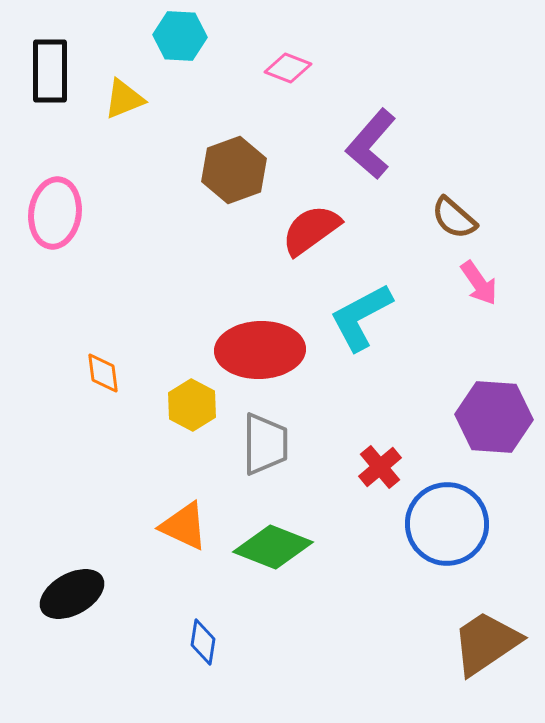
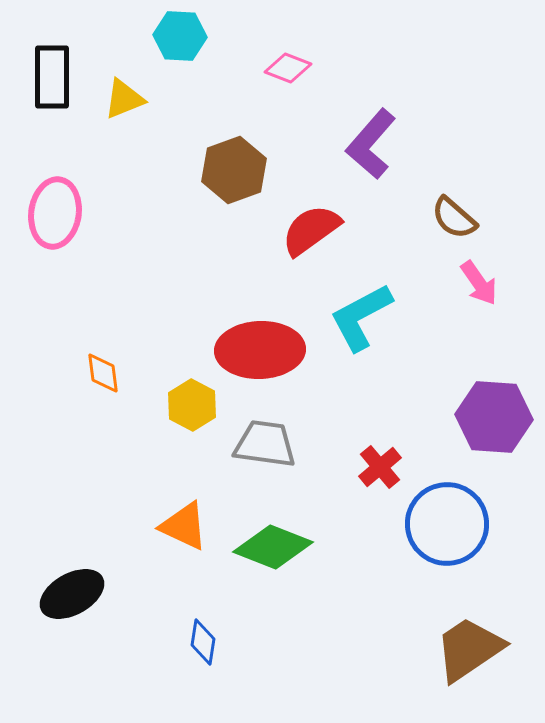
black rectangle: moved 2 px right, 6 px down
gray trapezoid: rotated 82 degrees counterclockwise
brown trapezoid: moved 17 px left, 6 px down
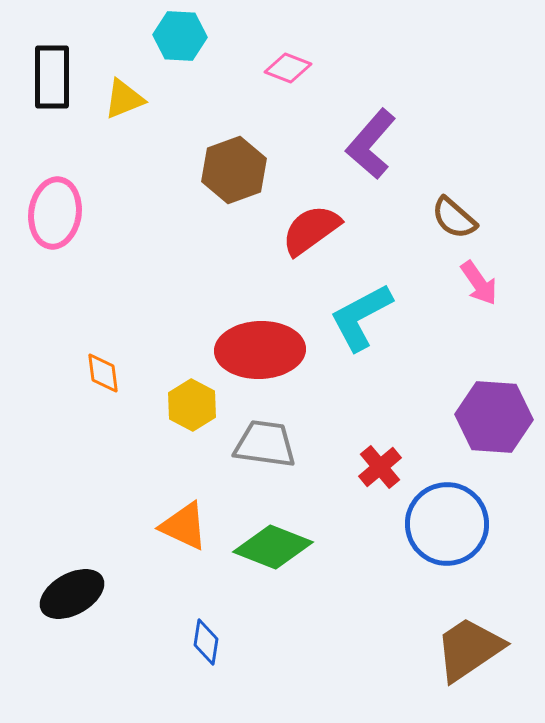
blue diamond: moved 3 px right
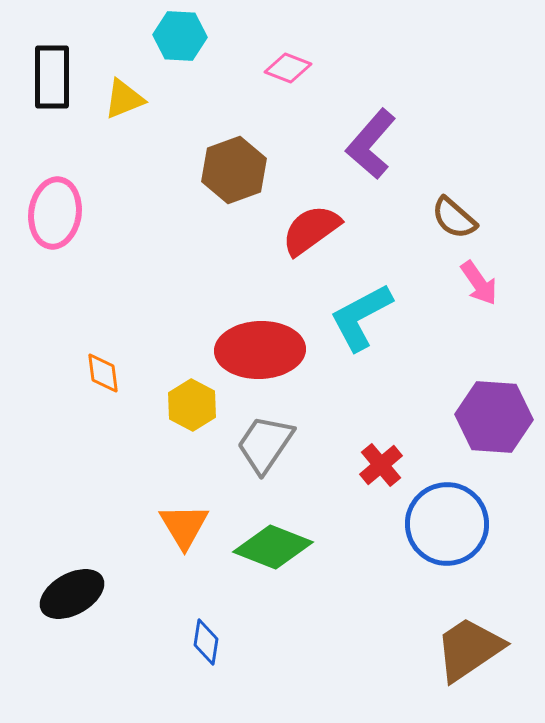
gray trapezoid: rotated 64 degrees counterclockwise
red cross: moved 1 px right, 2 px up
orange triangle: rotated 34 degrees clockwise
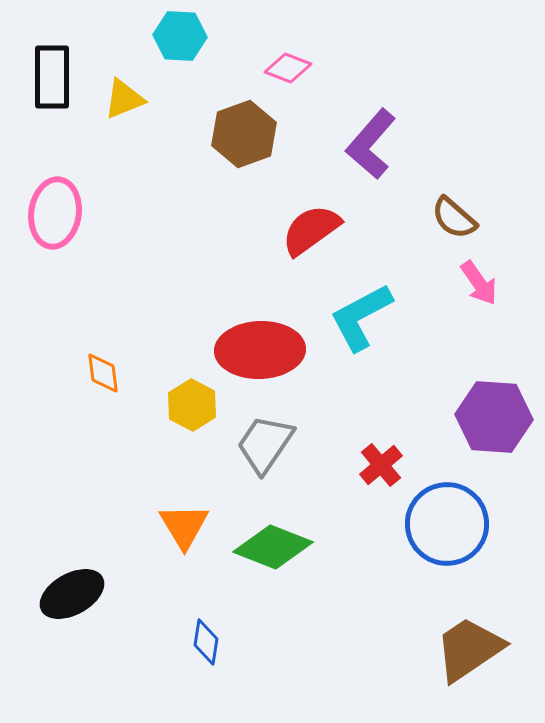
brown hexagon: moved 10 px right, 36 px up
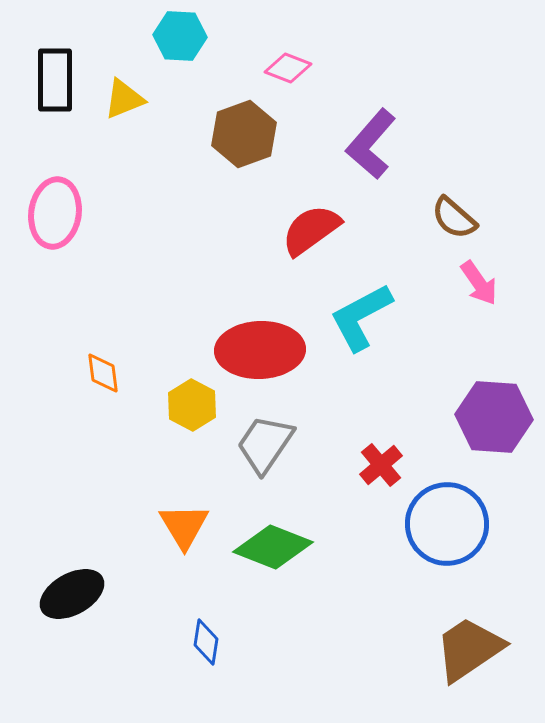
black rectangle: moved 3 px right, 3 px down
